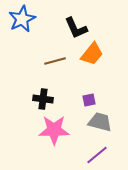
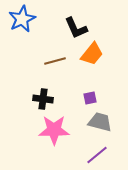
purple square: moved 1 px right, 2 px up
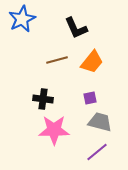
orange trapezoid: moved 8 px down
brown line: moved 2 px right, 1 px up
purple line: moved 3 px up
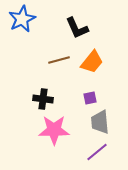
black L-shape: moved 1 px right
brown line: moved 2 px right
gray trapezoid: rotated 110 degrees counterclockwise
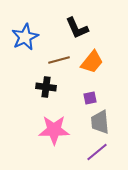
blue star: moved 3 px right, 18 px down
black cross: moved 3 px right, 12 px up
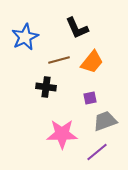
gray trapezoid: moved 5 px right, 1 px up; rotated 75 degrees clockwise
pink star: moved 8 px right, 4 px down
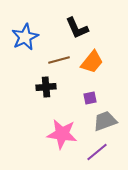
black cross: rotated 12 degrees counterclockwise
pink star: rotated 8 degrees clockwise
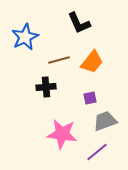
black L-shape: moved 2 px right, 5 px up
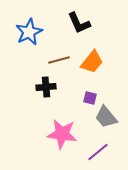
blue star: moved 4 px right, 5 px up
purple square: rotated 24 degrees clockwise
gray trapezoid: moved 1 px right, 4 px up; rotated 110 degrees counterclockwise
purple line: moved 1 px right
